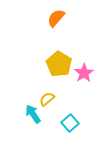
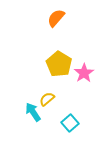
cyan arrow: moved 2 px up
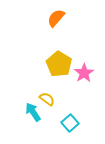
yellow semicircle: rotated 77 degrees clockwise
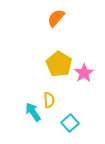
yellow semicircle: moved 2 px right, 1 px down; rotated 49 degrees clockwise
